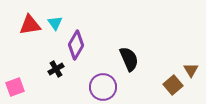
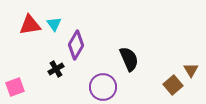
cyan triangle: moved 1 px left, 1 px down
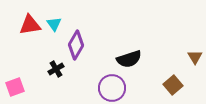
black semicircle: rotated 95 degrees clockwise
brown triangle: moved 4 px right, 13 px up
purple circle: moved 9 px right, 1 px down
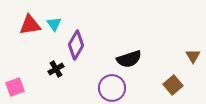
brown triangle: moved 2 px left, 1 px up
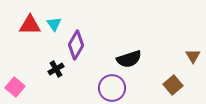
red triangle: rotated 10 degrees clockwise
pink square: rotated 30 degrees counterclockwise
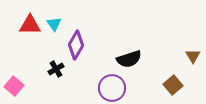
pink square: moved 1 px left, 1 px up
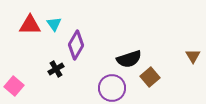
brown square: moved 23 px left, 8 px up
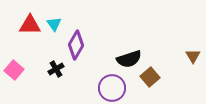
pink square: moved 16 px up
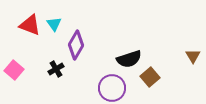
red triangle: rotated 20 degrees clockwise
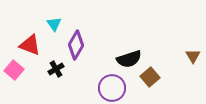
red triangle: moved 20 px down
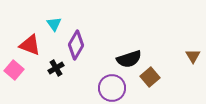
black cross: moved 1 px up
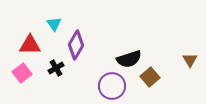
red triangle: rotated 20 degrees counterclockwise
brown triangle: moved 3 px left, 4 px down
pink square: moved 8 px right, 3 px down; rotated 12 degrees clockwise
purple circle: moved 2 px up
